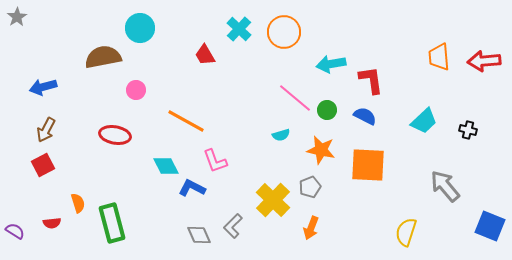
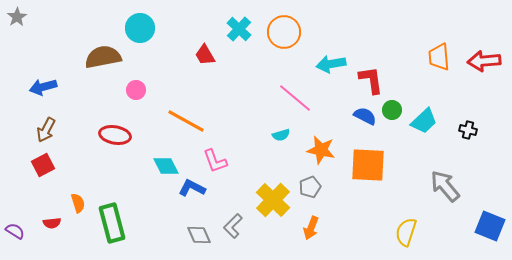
green circle: moved 65 px right
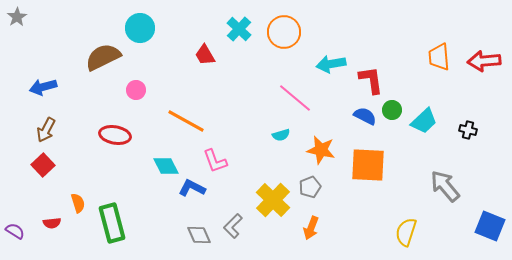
brown semicircle: rotated 15 degrees counterclockwise
red square: rotated 15 degrees counterclockwise
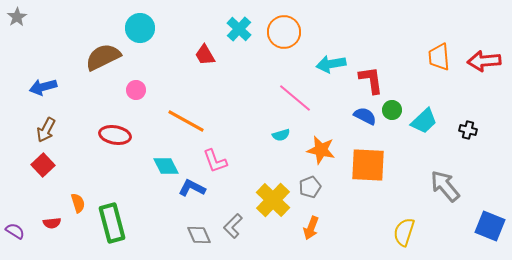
yellow semicircle: moved 2 px left
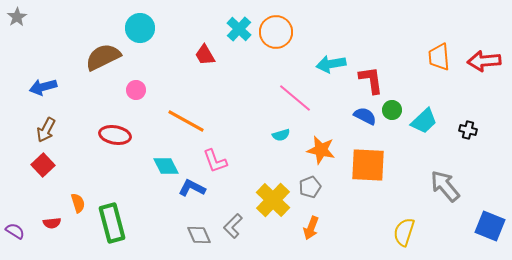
orange circle: moved 8 px left
